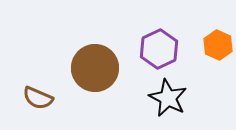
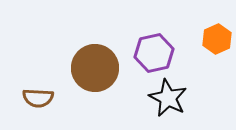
orange hexagon: moved 1 px left, 6 px up; rotated 12 degrees clockwise
purple hexagon: moved 5 px left, 4 px down; rotated 12 degrees clockwise
brown semicircle: rotated 20 degrees counterclockwise
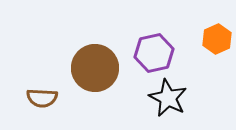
brown semicircle: moved 4 px right
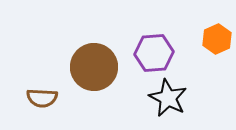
purple hexagon: rotated 9 degrees clockwise
brown circle: moved 1 px left, 1 px up
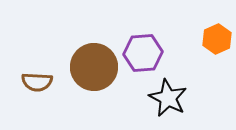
purple hexagon: moved 11 px left
brown semicircle: moved 5 px left, 16 px up
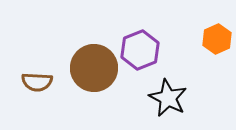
purple hexagon: moved 3 px left, 3 px up; rotated 18 degrees counterclockwise
brown circle: moved 1 px down
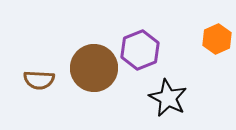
brown semicircle: moved 2 px right, 2 px up
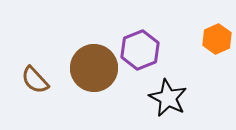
brown semicircle: moved 4 px left; rotated 44 degrees clockwise
